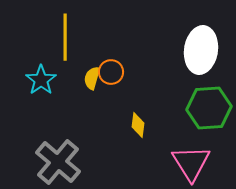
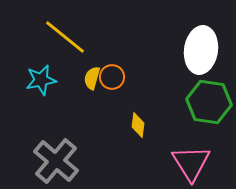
yellow line: rotated 51 degrees counterclockwise
orange circle: moved 1 px right, 5 px down
cyan star: rotated 24 degrees clockwise
green hexagon: moved 6 px up; rotated 12 degrees clockwise
gray cross: moved 2 px left, 1 px up
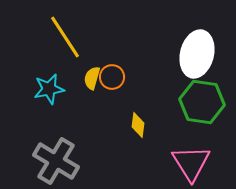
yellow line: rotated 18 degrees clockwise
white ellipse: moved 4 px left, 4 px down; rotated 6 degrees clockwise
cyan star: moved 8 px right, 9 px down
green hexagon: moved 7 px left
gray cross: rotated 9 degrees counterclockwise
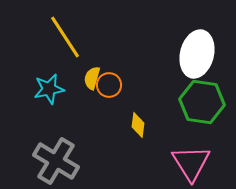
orange circle: moved 3 px left, 8 px down
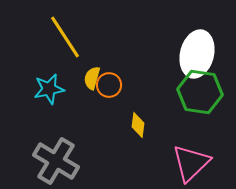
green hexagon: moved 2 px left, 10 px up
pink triangle: rotated 18 degrees clockwise
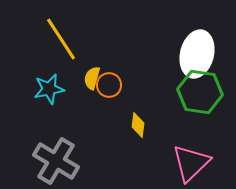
yellow line: moved 4 px left, 2 px down
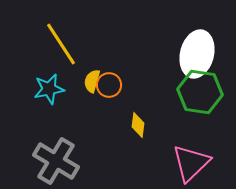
yellow line: moved 5 px down
yellow semicircle: moved 3 px down
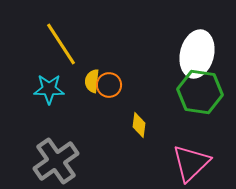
yellow semicircle: rotated 10 degrees counterclockwise
cyan star: rotated 12 degrees clockwise
yellow diamond: moved 1 px right
gray cross: rotated 24 degrees clockwise
